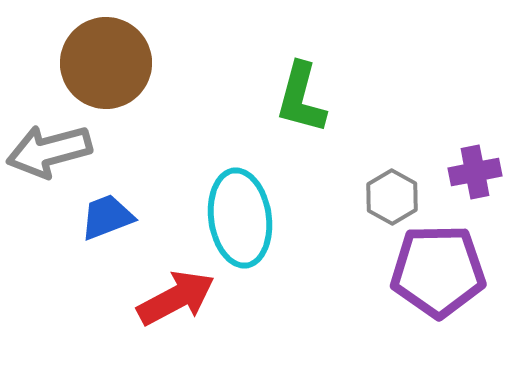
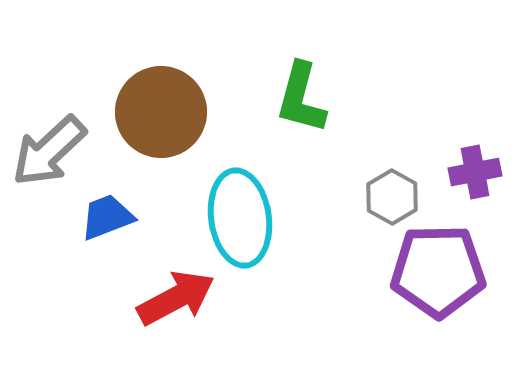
brown circle: moved 55 px right, 49 px down
gray arrow: rotated 28 degrees counterclockwise
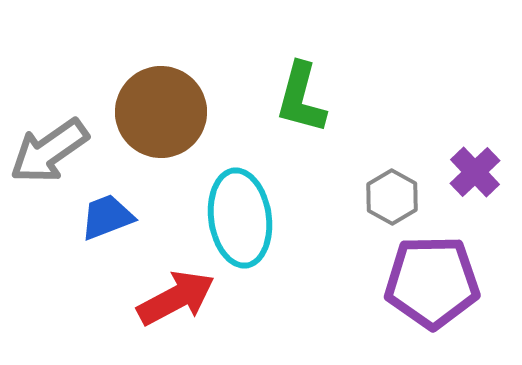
gray arrow: rotated 8 degrees clockwise
purple cross: rotated 33 degrees counterclockwise
purple pentagon: moved 6 px left, 11 px down
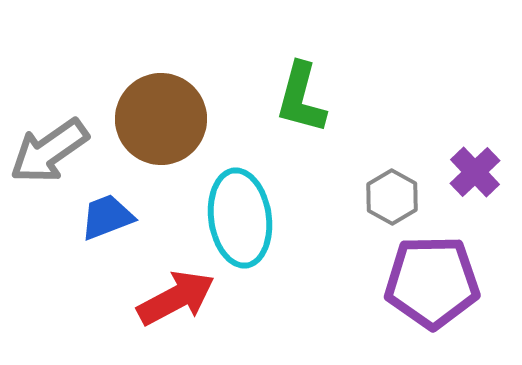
brown circle: moved 7 px down
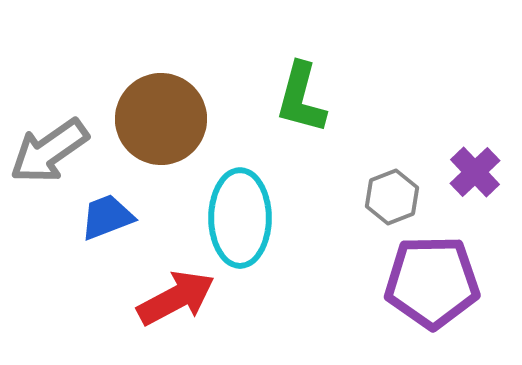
gray hexagon: rotated 10 degrees clockwise
cyan ellipse: rotated 8 degrees clockwise
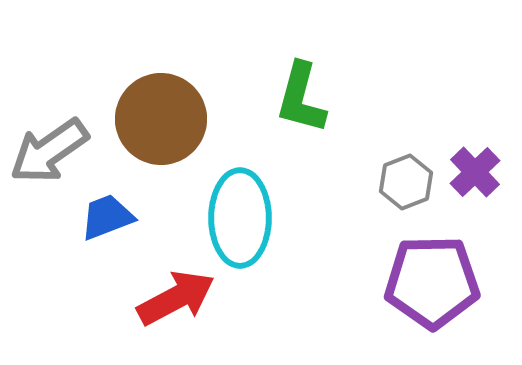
gray hexagon: moved 14 px right, 15 px up
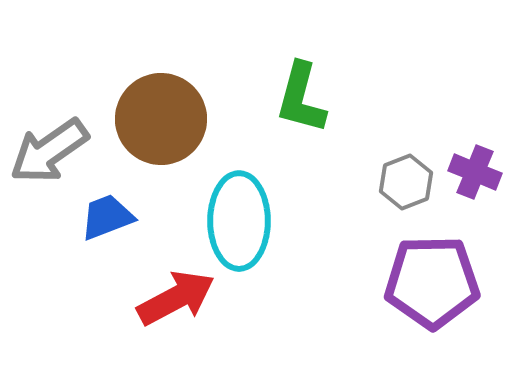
purple cross: rotated 24 degrees counterclockwise
cyan ellipse: moved 1 px left, 3 px down
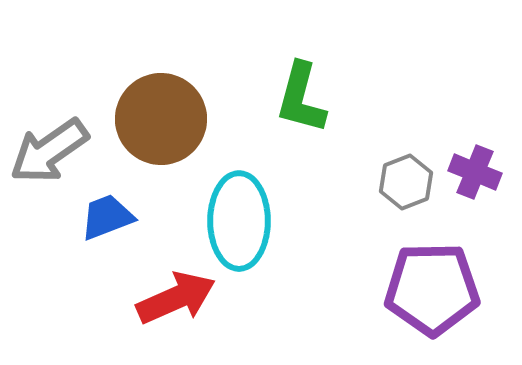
purple pentagon: moved 7 px down
red arrow: rotated 4 degrees clockwise
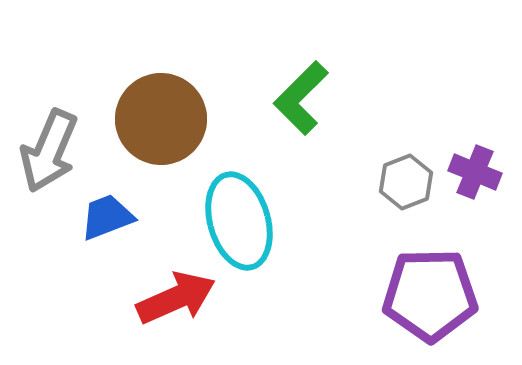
green L-shape: rotated 30 degrees clockwise
gray arrow: rotated 32 degrees counterclockwise
cyan ellipse: rotated 16 degrees counterclockwise
purple pentagon: moved 2 px left, 6 px down
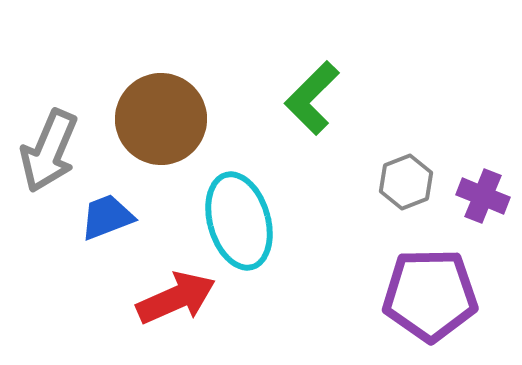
green L-shape: moved 11 px right
purple cross: moved 8 px right, 24 px down
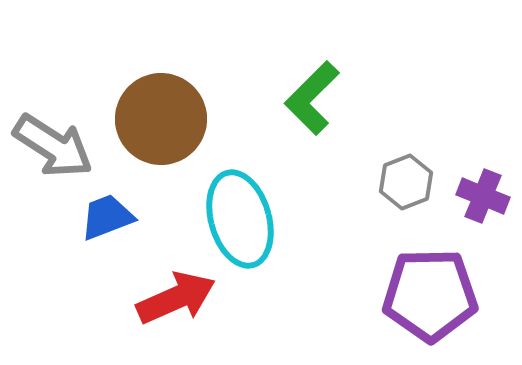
gray arrow: moved 4 px right, 5 px up; rotated 80 degrees counterclockwise
cyan ellipse: moved 1 px right, 2 px up
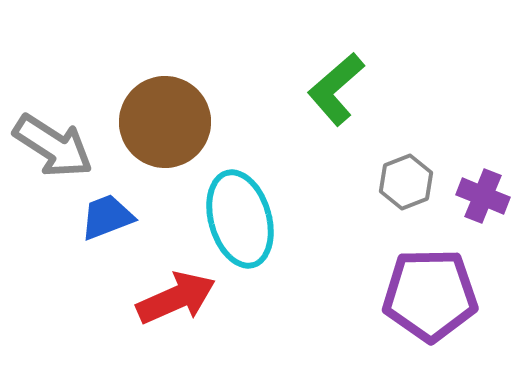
green L-shape: moved 24 px right, 9 px up; rotated 4 degrees clockwise
brown circle: moved 4 px right, 3 px down
